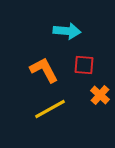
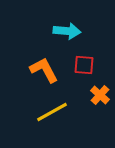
yellow line: moved 2 px right, 3 px down
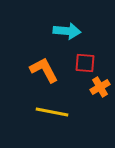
red square: moved 1 px right, 2 px up
orange cross: moved 8 px up; rotated 18 degrees clockwise
yellow line: rotated 40 degrees clockwise
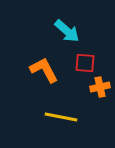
cyan arrow: rotated 36 degrees clockwise
orange cross: rotated 18 degrees clockwise
yellow line: moved 9 px right, 5 px down
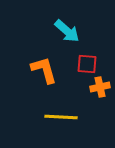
red square: moved 2 px right, 1 px down
orange L-shape: rotated 12 degrees clockwise
yellow line: rotated 8 degrees counterclockwise
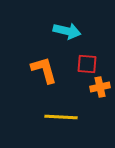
cyan arrow: rotated 28 degrees counterclockwise
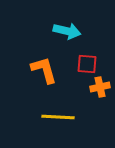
yellow line: moved 3 px left
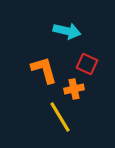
red square: rotated 20 degrees clockwise
orange cross: moved 26 px left, 2 px down
yellow line: moved 2 px right; rotated 56 degrees clockwise
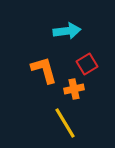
cyan arrow: rotated 20 degrees counterclockwise
red square: rotated 35 degrees clockwise
yellow line: moved 5 px right, 6 px down
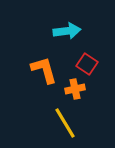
red square: rotated 25 degrees counterclockwise
orange cross: moved 1 px right
